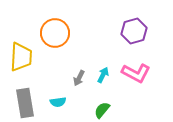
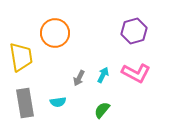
yellow trapezoid: rotated 12 degrees counterclockwise
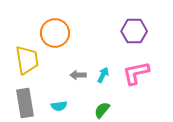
purple hexagon: rotated 15 degrees clockwise
yellow trapezoid: moved 6 px right, 3 px down
pink L-shape: rotated 140 degrees clockwise
gray arrow: moved 1 px left, 3 px up; rotated 63 degrees clockwise
cyan semicircle: moved 1 px right, 4 px down
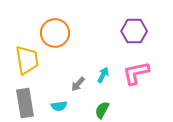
gray arrow: moved 9 px down; rotated 49 degrees counterclockwise
green semicircle: rotated 12 degrees counterclockwise
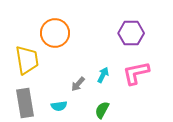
purple hexagon: moved 3 px left, 2 px down
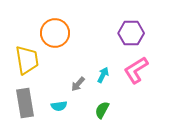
pink L-shape: moved 3 px up; rotated 20 degrees counterclockwise
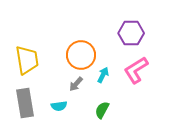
orange circle: moved 26 px right, 22 px down
gray arrow: moved 2 px left
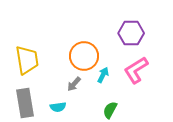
orange circle: moved 3 px right, 1 px down
gray arrow: moved 2 px left
cyan semicircle: moved 1 px left, 1 px down
green semicircle: moved 8 px right
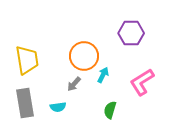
pink L-shape: moved 6 px right, 12 px down
green semicircle: rotated 12 degrees counterclockwise
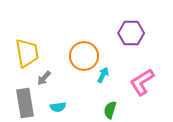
yellow trapezoid: moved 7 px up
gray arrow: moved 30 px left, 6 px up
